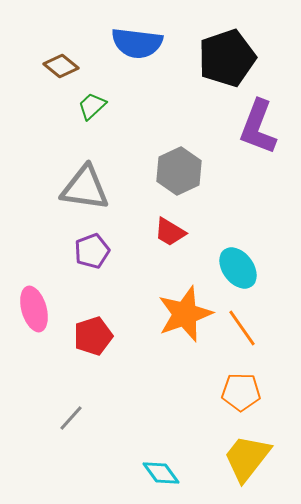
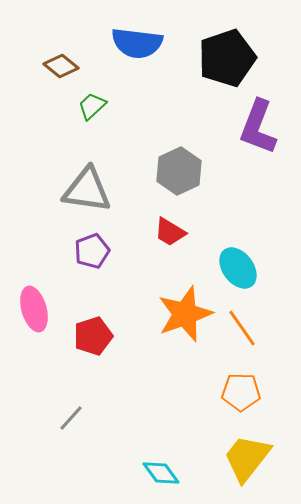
gray triangle: moved 2 px right, 2 px down
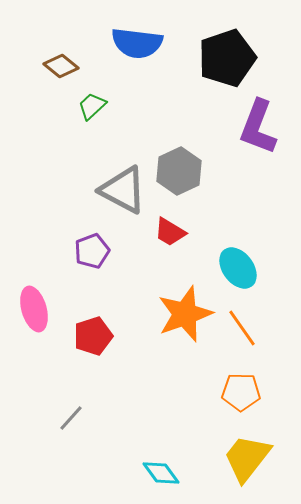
gray triangle: moved 36 px right; rotated 20 degrees clockwise
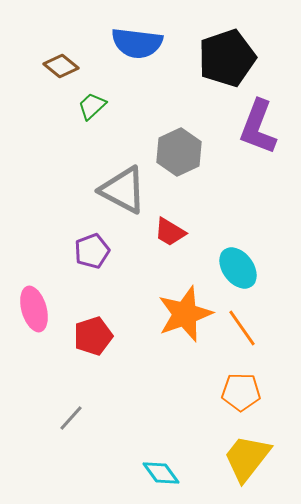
gray hexagon: moved 19 px up
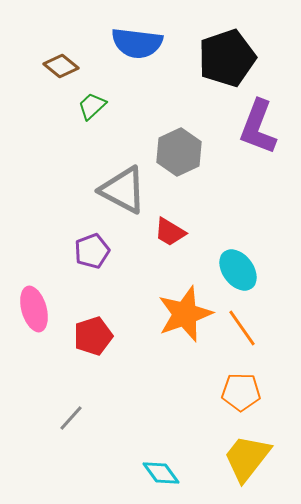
cyan ellipse: moved 2 px down
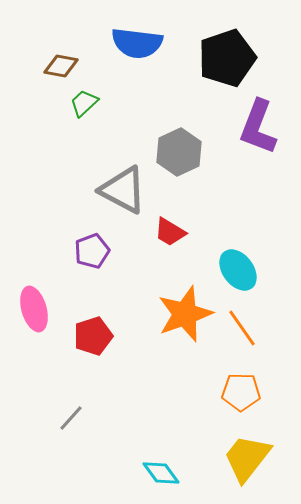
brown diamond: rotated 28 degrees counterclockwise
green trapezoid: moved 8 px left, 3 px up
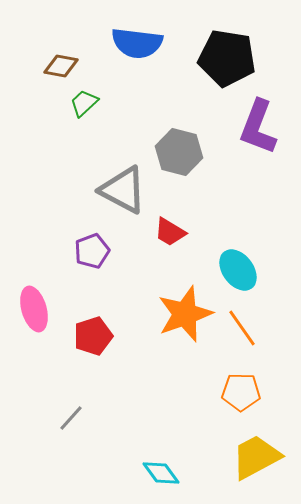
black pentagon: rotated 28 degrees clockwise
gray hexagon: rotated 21 degrees counterclockwise
yellow trapezoid: moved 9 px right, 1 px up; rotated 24 degrees clockwise
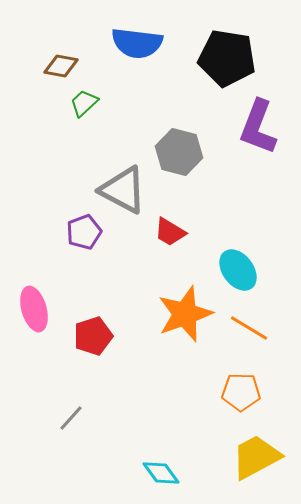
purple pentagon: moved 8 px left, 19 px up
orange line: moved 7 px right; rotated 24 degrees counterclockwise
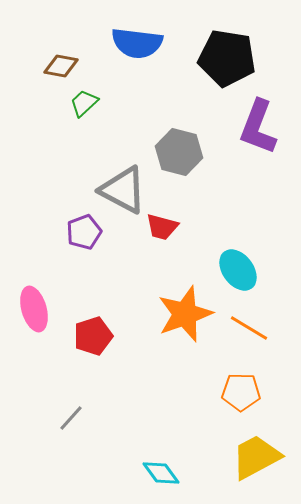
red trapezoid: moved 8 px left, 5 px up; rotated 16 degrees counterclockwise
